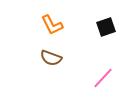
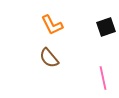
brown semicircle: moved 2 px left; rotated 30 degrees clockwise
pink line: rotated 55 degrees counterclockwise
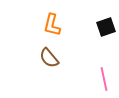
orange L-shape: rotated 40 degrees clockwise
pink line: moved 1 px right, 1 px down
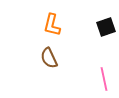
brown semicircle: rotated 15 degrees clockwise
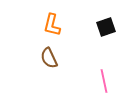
pink line: moved 2 px down
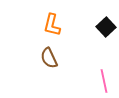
black square: rotated 24 degrees counterclockwise
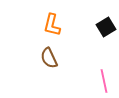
black square: rotated 12 degrees clockwise
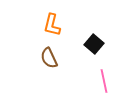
black square: moved 12 px left, 17 px down; rotated 18 degrees counterclockwise
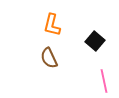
black square: moved 1 px right, 3 px up
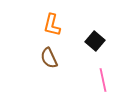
pink line: moved 1 px left, 1 px up
